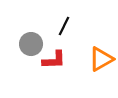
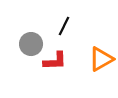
red L-shape: moved 1 px right, 1 px down
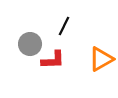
gray circle: moved 1 px left
red L-shape: moved 2 px left, 1 px up
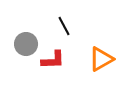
black line: rotated 54 degrees counterclockwise
gray circle: moved 4 px left
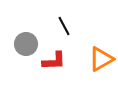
red L-shape: moved 1 px right, 1 px down
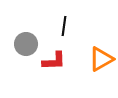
black line: rotated 36 degrees clockwise
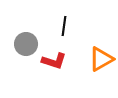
red L-shape: rotated 20 degrees clockwise
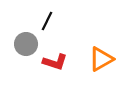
black line: moved 17 px left, 5 px up; rotated 18 degrees clockwise
red L-shape: moved 1 px right, 1 px down
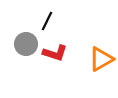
red L-shape: moved 9 px up
